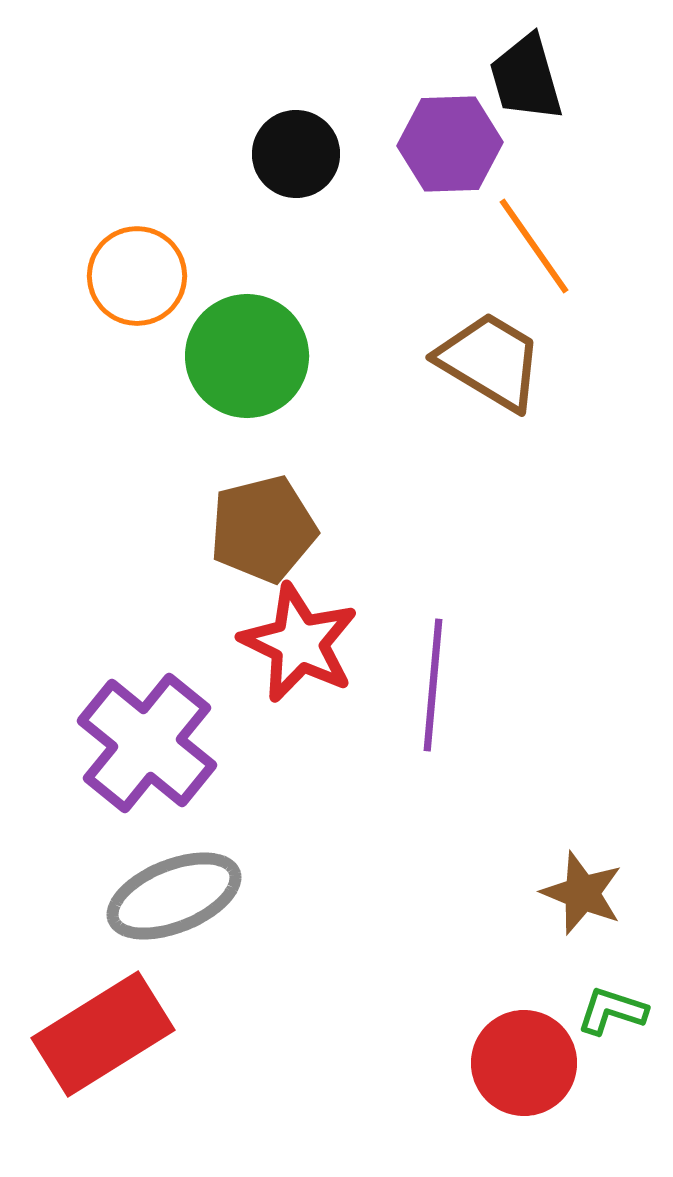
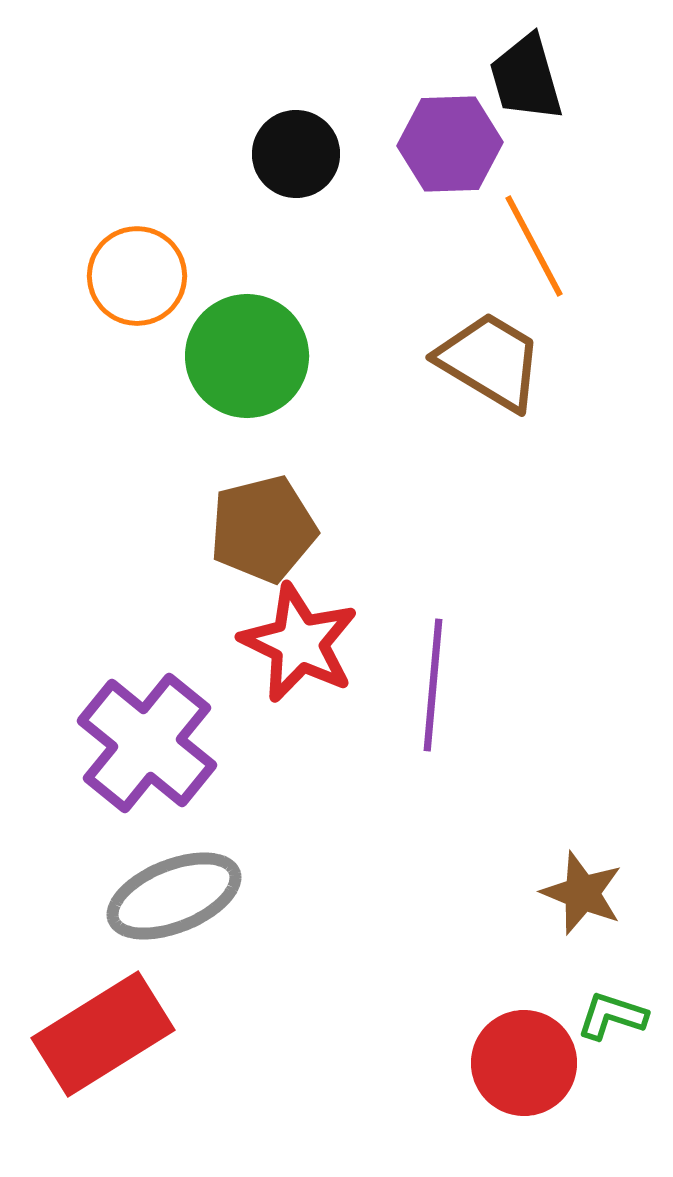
orange line: rotated 7 degrees clockwise
green L-shape: moved 5 px down
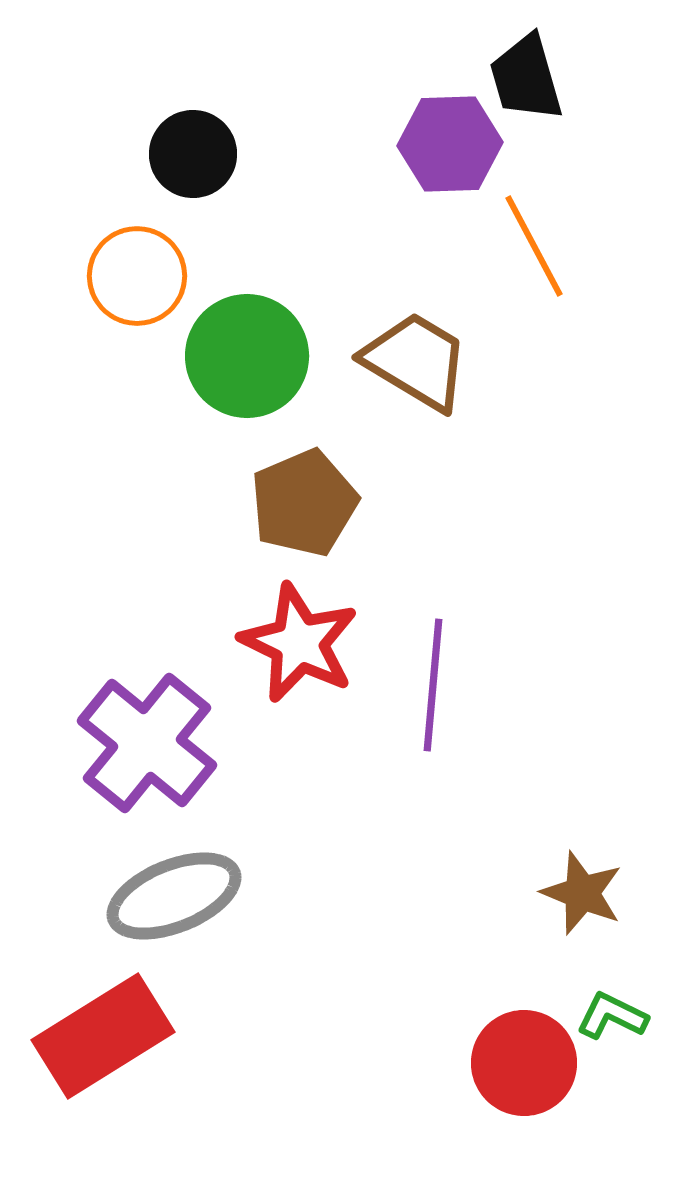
black circle: moved 103 px left
brown trapezoid: moved 74 px left
brown pentagon: moved 41 px right, 26 px up; rotated 9 degrees counterclockwise
green L-shape: rotated 8 degrees clockwise
red rectangle: moved 2 px down
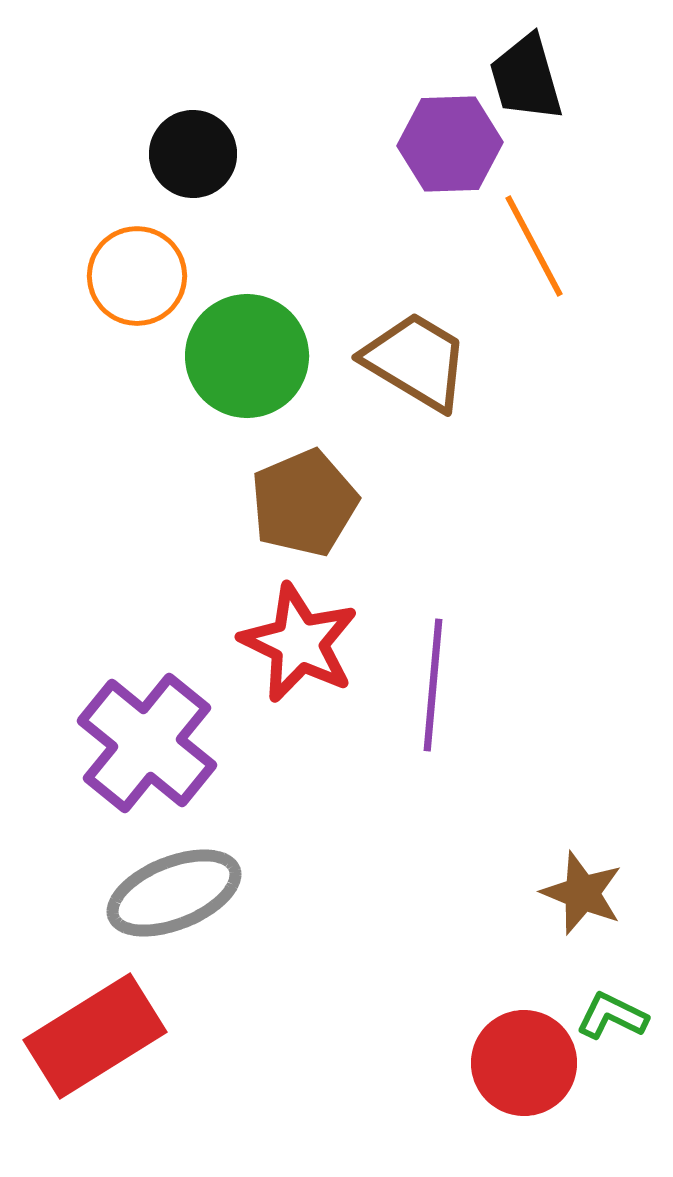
gray ellipse: moved 3 px up
red rectangle: moved 8 px left
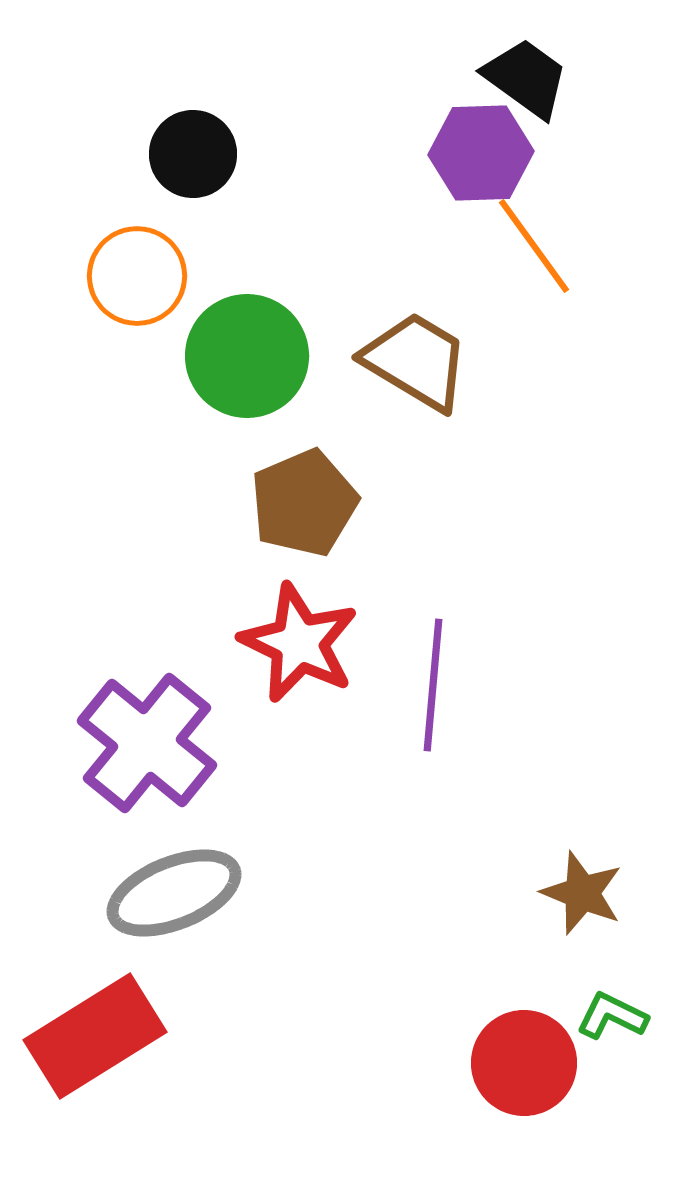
black trapezoid: rotated 142 degrees clockwise
purple hexagon: moved 31 px right, 9 px down
orange line: rotated 8 degrees counterclockwise
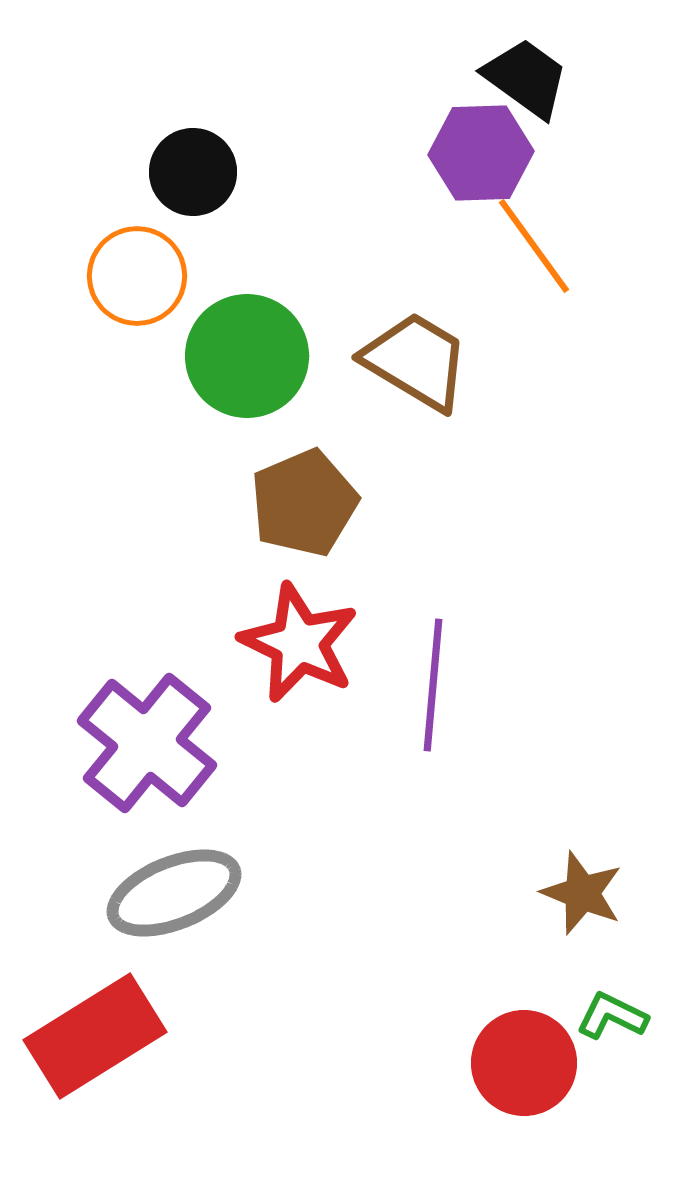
black circle: moved 18 px down
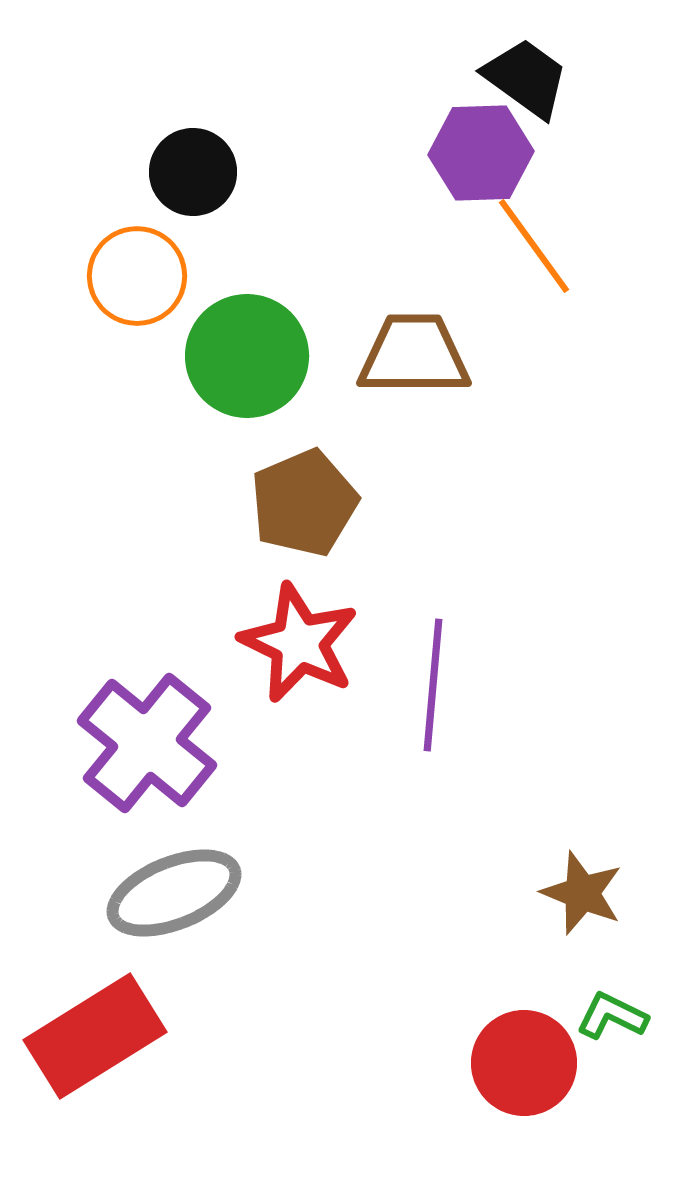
brown trapezoid: moved 2 px left, 6 px up; rotated 31 degrees counterclockwise
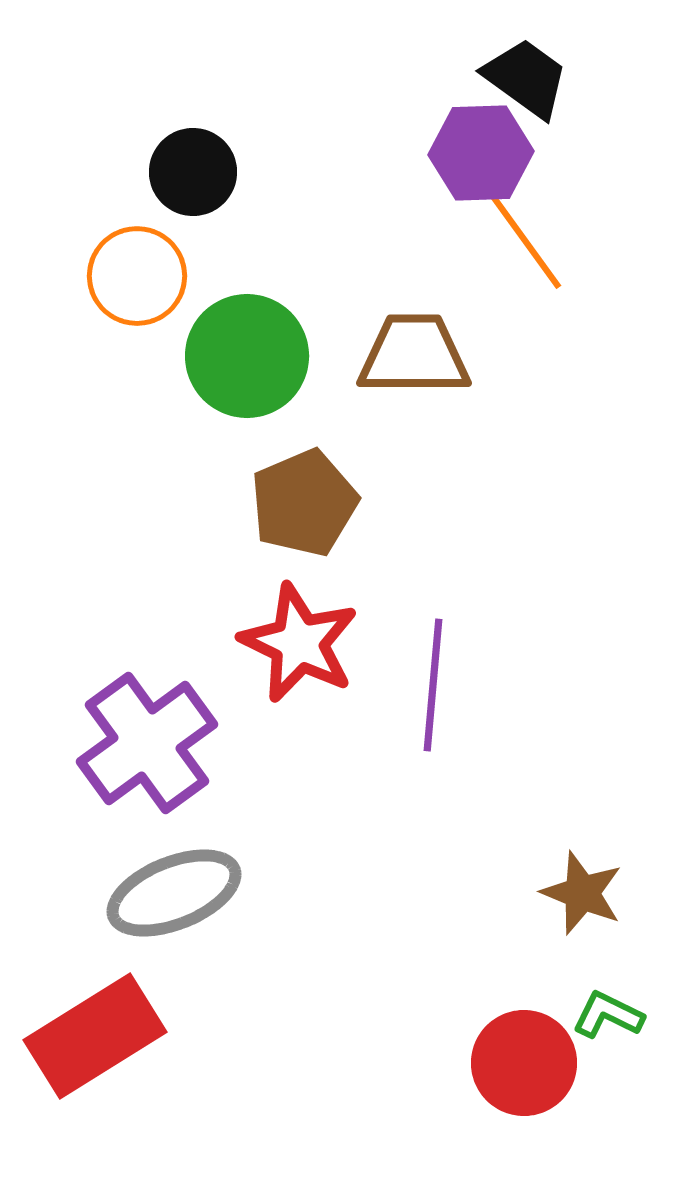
orange line: moved 8 px left, 4 px up
purple cross: rotated 15 degrees clockwise
green L-shape: moved 4 px left, 1 px up
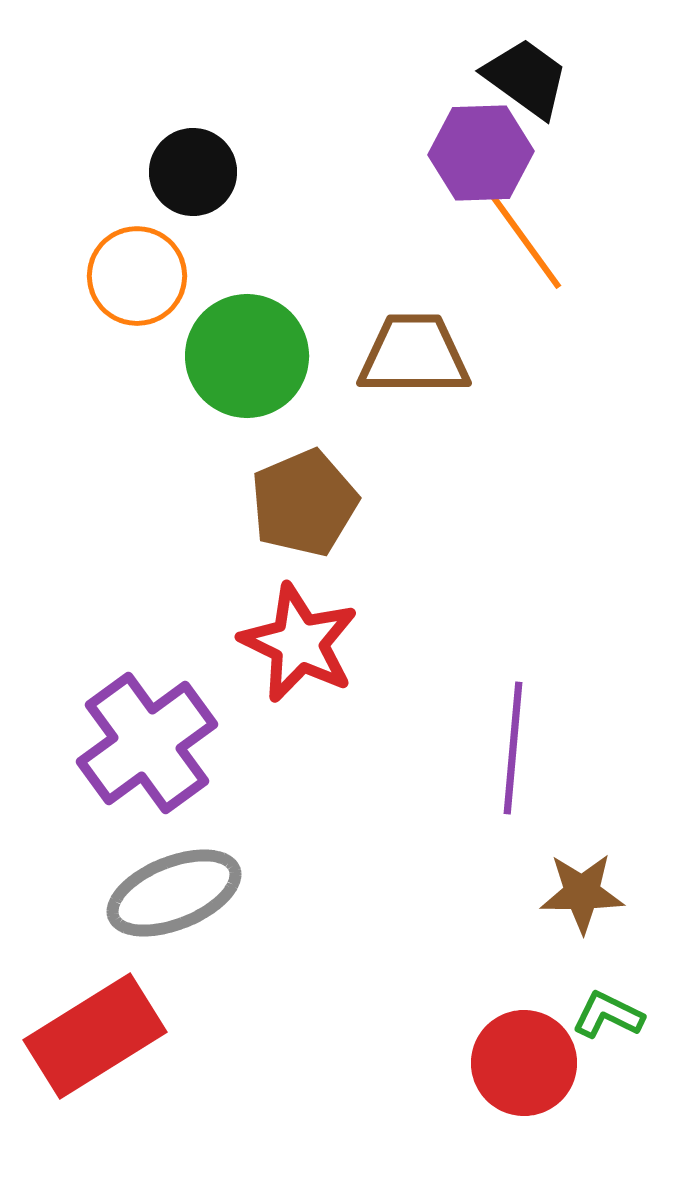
purple line: moved 80 px right, 63 px down
brown star: rotated 22 degrees counterclockwise
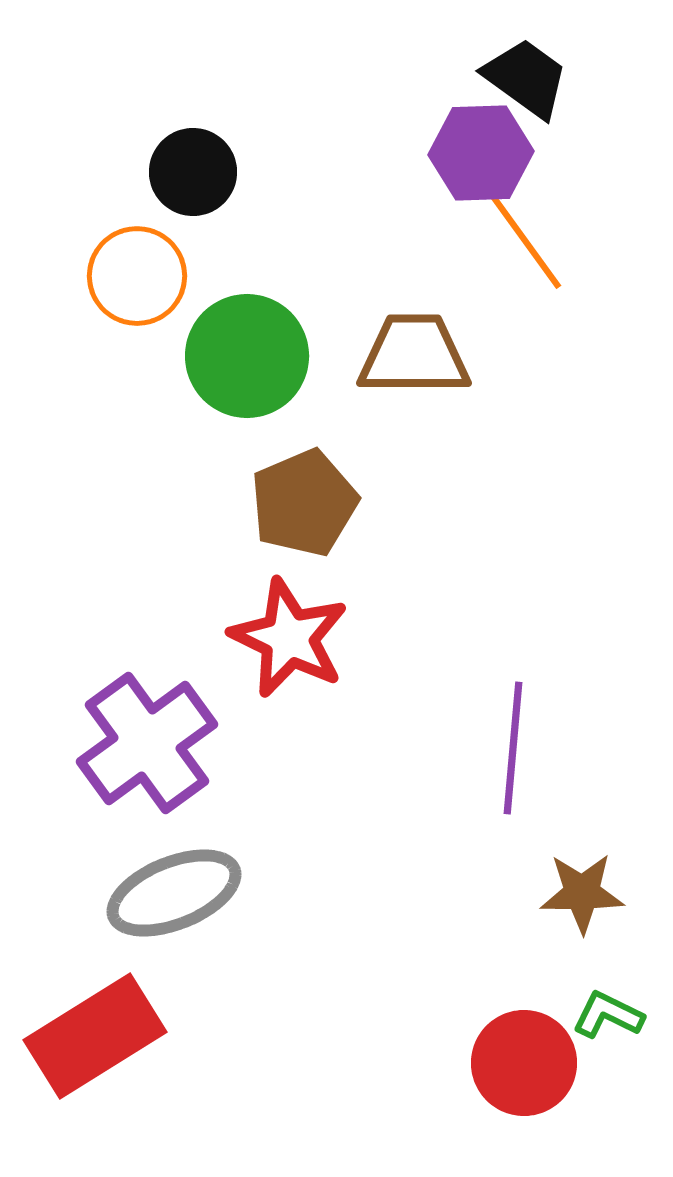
red star: moved 10 px left, 5 px up
